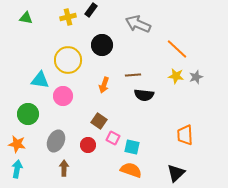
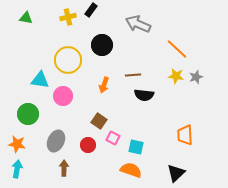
cyan square: moved 4 px right
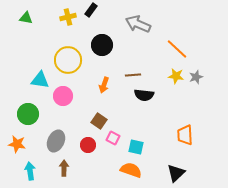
cyan arrow: moved 13 px right, 2 px down; rotated 18 degrees counterclockwise
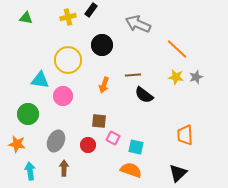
yellow star: moved 1 px down
black semicircle: rotated 30 degrees clockwise
brown square: rotated 28 degrees counterclockwise
black triangle: moved 2 px right
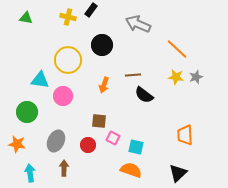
yellow cross: rotated 28 degrees clockwise
green circle: moved 1 px left, 2 px up
cyan arrow: moved 2 px down
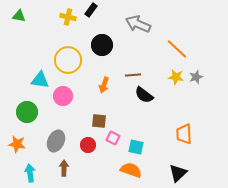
green triangle: moved 7 px left, 2 px up
orange trapezoid: moved 1 px left, 1 px up
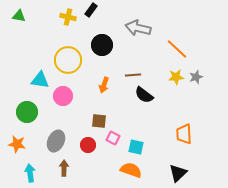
gray arrow: moved 4 px down; rotated 10 degrees counterclockwise
yellow star: rotated 14 degrees counterclockwise
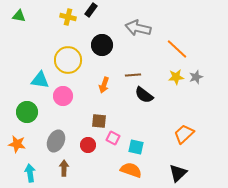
orange trapezoid: rotated 50 degrees clockwise
